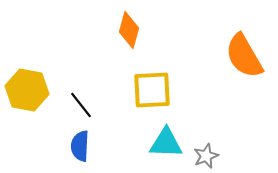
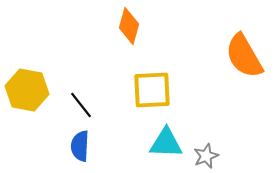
orange diamond: moved 4 px up
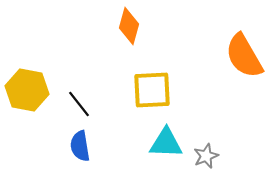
black line: moved 2 px left, 1 px up
blue semicircle: rotated 12 degrees counterclockwise
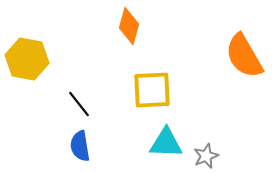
yellow hexagon: moved 31 px up
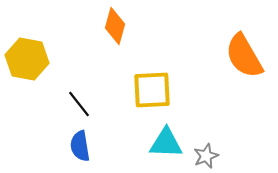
orange diamond: moved 14 px left
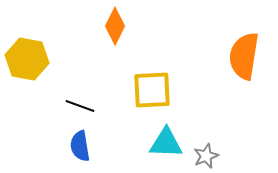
orange diamond: rotated 12 degrees clockwise
orange semicircle: rotated 39 degrees clockwise
black line: moved 1 px right, 2 px down; rotated 32 degrees counterclockwise
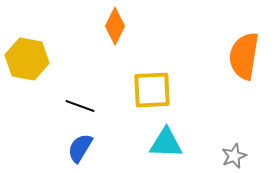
blue semicircle: moved 2 px down; rotated 40 degrees clockwise
gray star: moved 28 px right
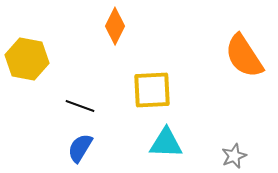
orange semicircle: rotated 42 degrees counterclockwise
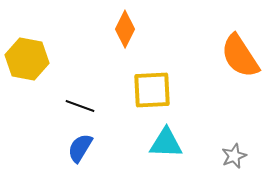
orange diamond: moved 10 px right, 3 px down
orange semicircle: moved 4 px left
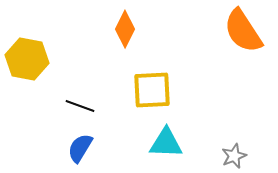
orange semicircle: moved 3 px right, 25 px up
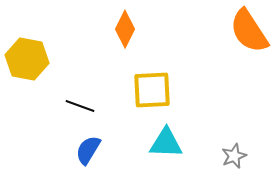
orange semicircle: moved 6 px right
blue semicircle: moved 8 px right, 2 px down
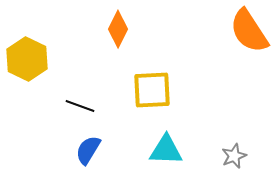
orange diamond: moved 7 px left
yellow hexagon: rotated 15 degrees clockwise
cyan triangle: moved 7 px down
